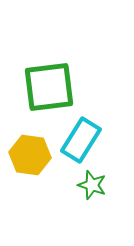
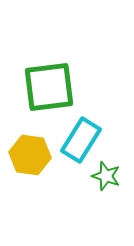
green star: moved 14 px right, 9 px up
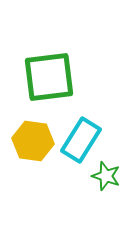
green square: moved 10 px up
yellow hexagon: moved 3 px right, 14 px up
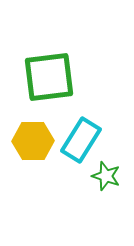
yellow hexagon: rotated 9 degrees counterclockwise
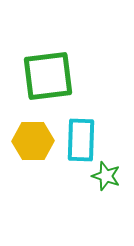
green square: moved 1 px left, 1 px up
cyan rectangle: rotated 30 degrees counterclockwise
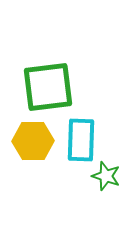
green square: moved 11 px down
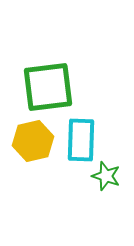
yellow hexagon: rotated 12 degrees counterclockwise
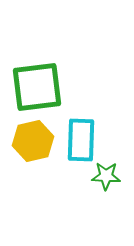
green square: moved 11 px left
green star: rotated 16 degrees counterclockwise
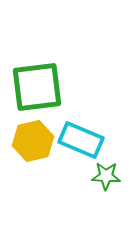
cyan rectangle: rotated 69 degrees counterclockwise
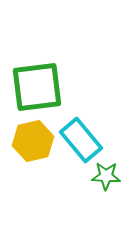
cyan rectangle: rotated 27 degrees clockwise
